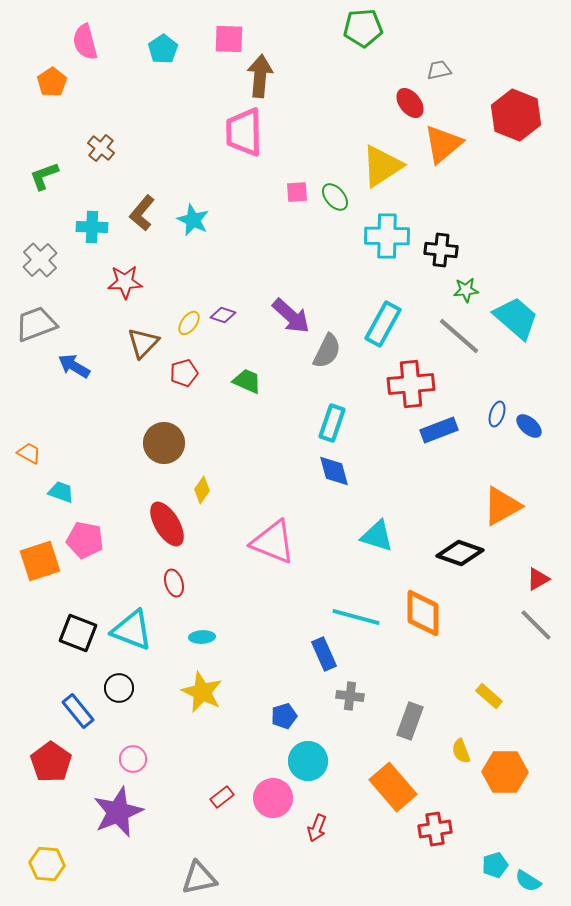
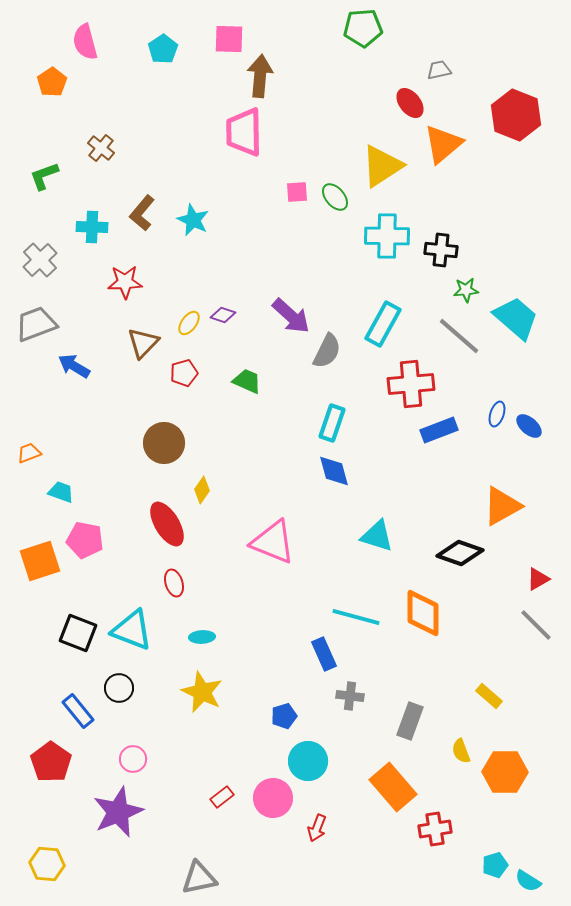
orange trapezoid at (29, 453): rotated 50 degrees counterclockwise
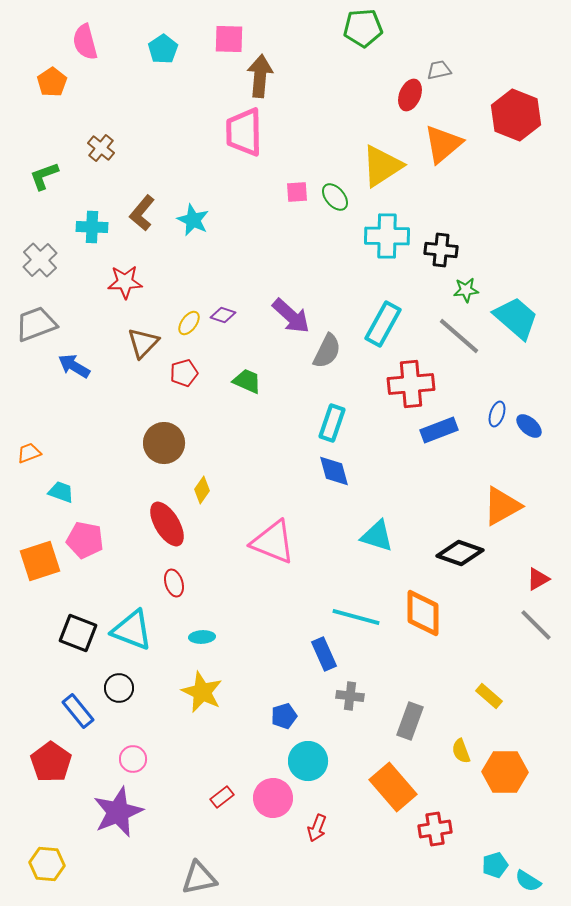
red ellipse at (410, 103): moved 8 px up; rotated 60 degrees clockwise
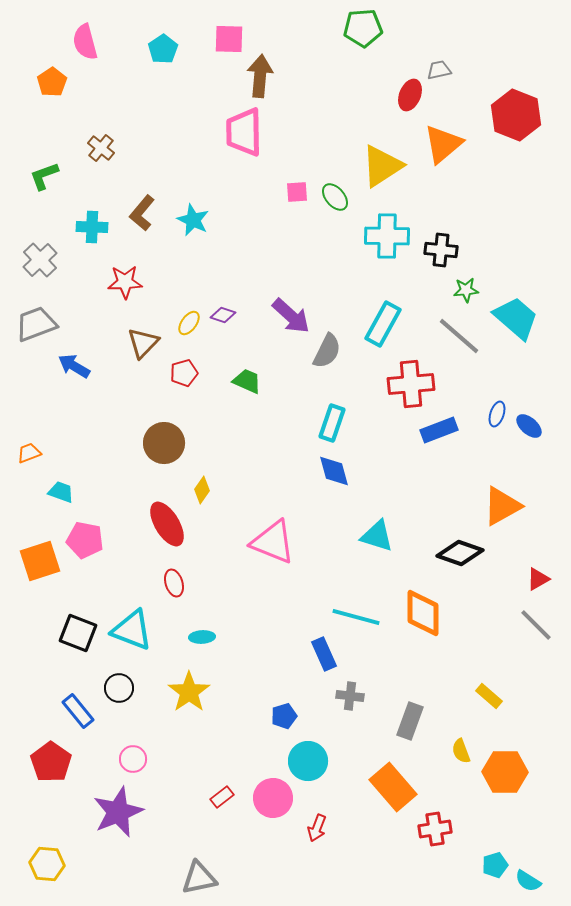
yellow star at (202, 692): moved 13 px left; rotated 12 degrees clockwise
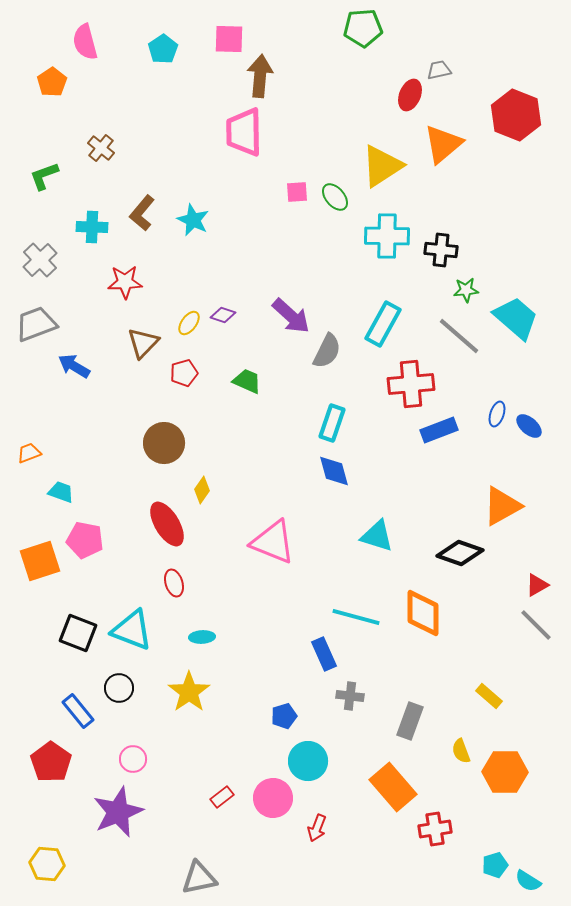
red triangle at (538, 579): moved 1 px left, 6 px down
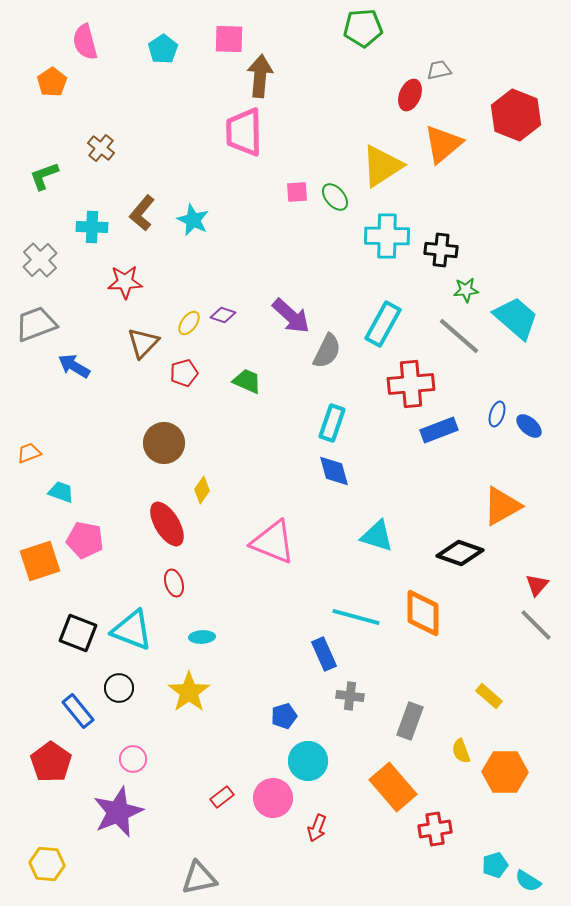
red triangle at (537, 585): rotated 20 degrees counterclockwise
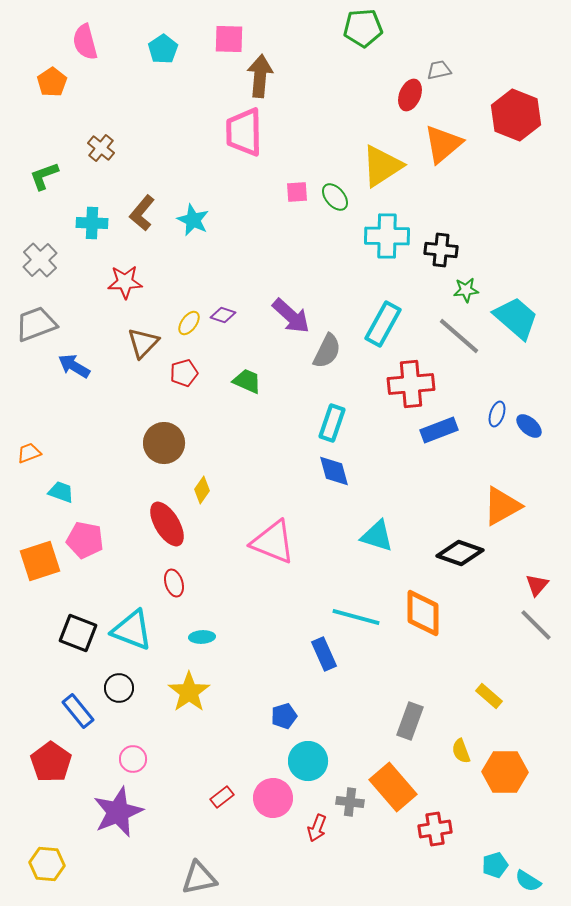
cyan cross at (92, 227): moved 4 px up
gray cross at (350, 696): moved 106 px down
